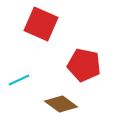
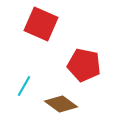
cyan line: moved 5 px right, 6 px down; rotated 35 degrees counterclockwise
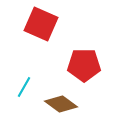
red pentagon: rotated 12 degrees counterclockwise
cyan line: moved 1 px down
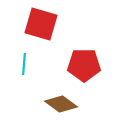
red square: rotated 8 degrees counterclockwise
cyan line: moved 23 px up; rotated 25 degrees counterclockwise
